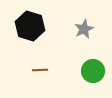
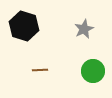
black hexagon: moved 6 px left
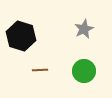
black hexagon: moved 3 px left, 10 px down
green circle: moved 9 px left
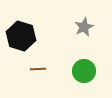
gray star: moved 2 px up
brown line: moved 2 px left, 1 px up
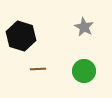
gray star: rotated 18 degrees counterclockwise
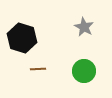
black hexagon: moved 1 px right, 2 px down
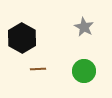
black hexagon: rotated 12 degrees clockwise
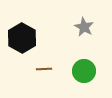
brown line: moved 6 px right
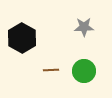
gray star: rotated 30 degrees counterclockwise
brown line: moved 7 px right, 1 px down
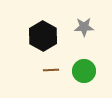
black hexagon: moved 21 px right, 2 px up
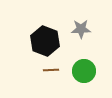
gray star: moved 3 px left, 2 px down
black hexagon: moved 2 px right, 5 px down; rotated 8 degrees counterclockwise
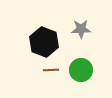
black hexagon: moved 1 px left, 1 px down
green circle: moved 3 px left, 1 px up
